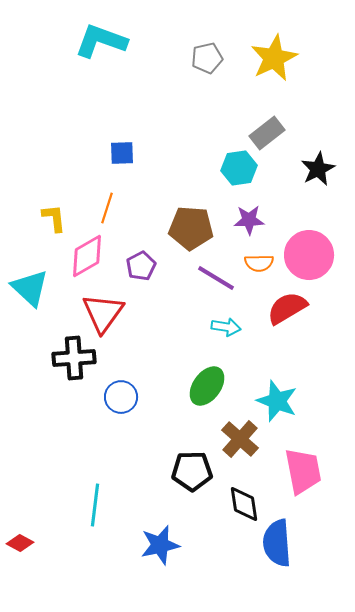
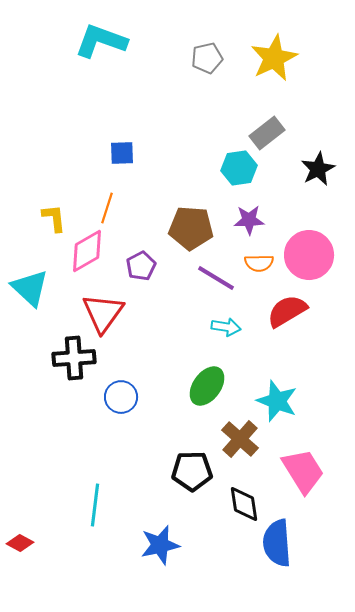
pink diamond: moved 5 px up
red semicircle: moved 3 px down
pink trapezoid: rotated 21 degrees counterclockwise
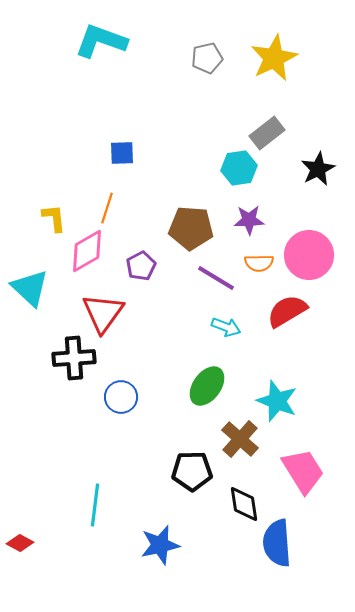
cyan arrow: rotated 12 degrees clockwise
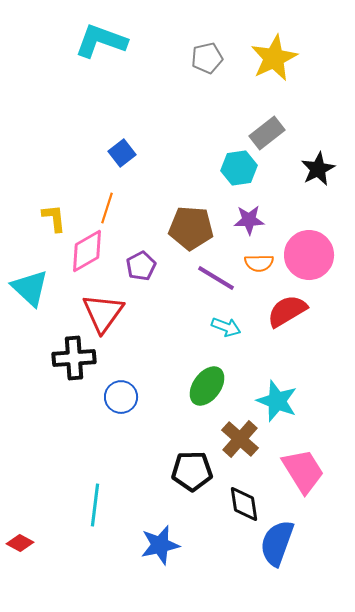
blue square: rotated 36 degrees counterclockwise
blue semicircle: rotated 24 degrees clockwise
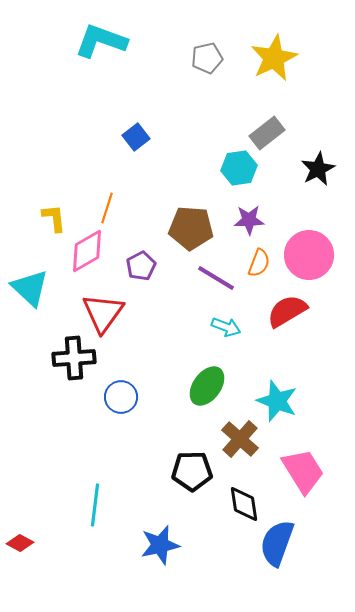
blue square: moved 14 px right, 16 px up
orange semicircle: rotated 68 degrees counterclockwise
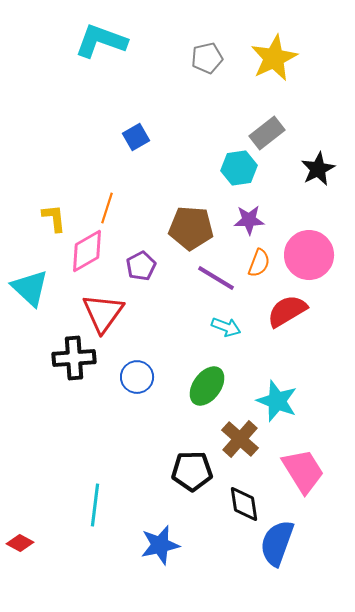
blue square: rotated 8 degrees clockwise
blue circle: moved 16 px right, 20 px up
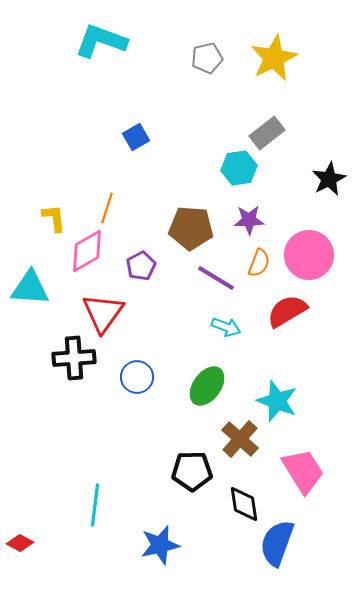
black star: moved 11 px right, 10 px down
cyan triangle: rotated 39 degrees counterclockwise
